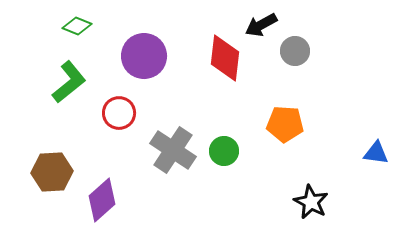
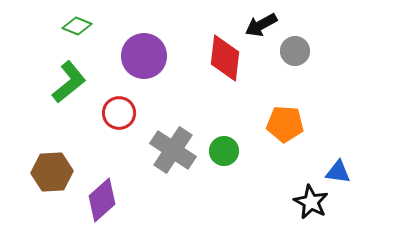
blue triangle: moved 38 px left, 19 px down
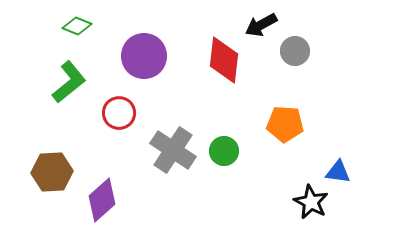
red diamond: moved 1 px left, 2 px down
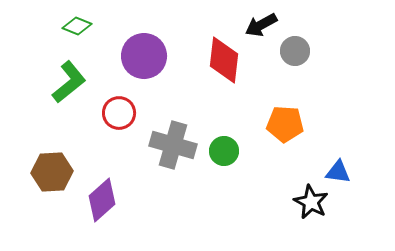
gray cross: moved 5 px up; rotated 18 degrees counterclockwise
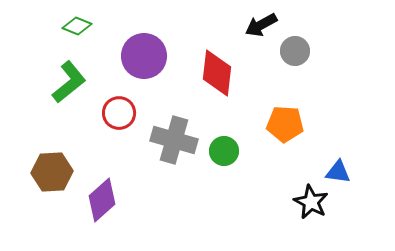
red diamond: moved 7 px left, 13 px down
gray cross: moved 1 px right, 5 px up
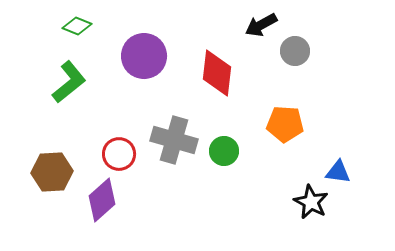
red circle: moved 41 px down
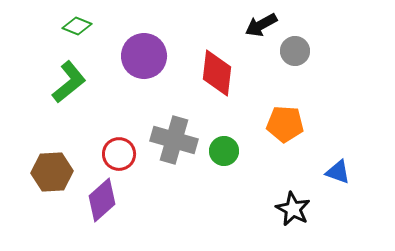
blue triangle: rotated 12 degrees clockwise
black star: moved 18 px left, 7 px down
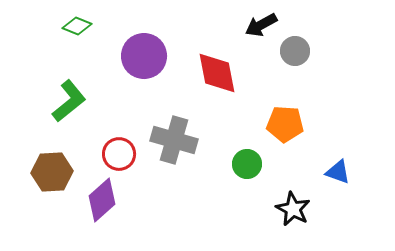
red diamond: rotated 18 degrees counterclockwise
green L-shape: moved 19 px down
green circle: moved 23 px right, 13 px down
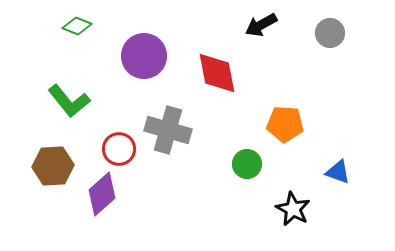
gray circle: moved 35 px right, 18 px up
green L-shape: rotated 90 degrees clockwise
gray cross: moved 6 px left, 10 px up
red circle: moved 5 px up
brown hexagon: moved 1 px right, 6 px up
purple diamond: moved 6 px up
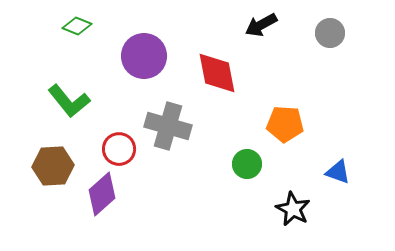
gray cross: moved 4 px up
